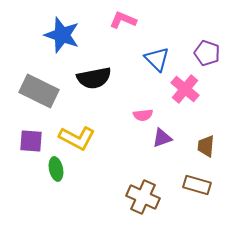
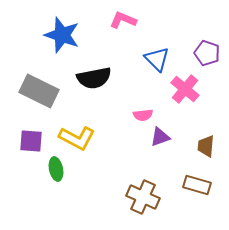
purple triangle: moved 2 px left, 1 px up
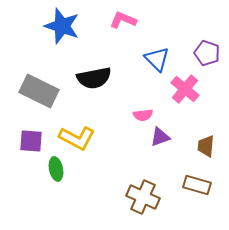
blue star: moved 9 px up
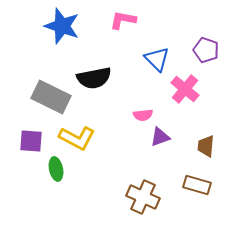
pink L-shape: rotated 12 degrees counterclockwise
purple pentagon: moved 1 px left, 3 px up
gray rectangle: moved 12 px right, 6 px down
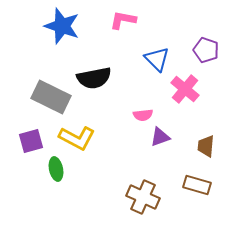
purple square: rotated 20 degrees counterclockwise
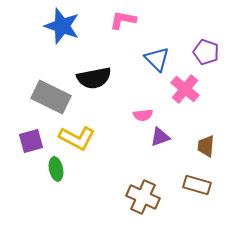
purple pentagon: moved 2 px down
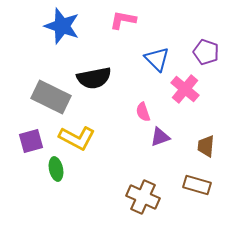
pink semicircle: moved 3 px up; rotated 78 degrees clockwise
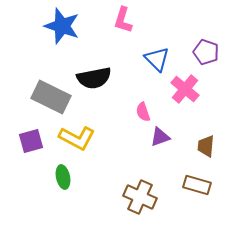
pink L-shape: rotated 84 degrees counterclockwise
green ellipse: moved 7 px right, 8 px down
brown cross: moved 3 px left
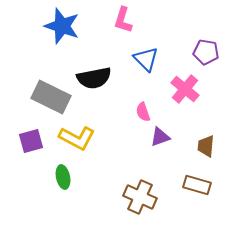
purple pentagon: rotated 10 degrees counterclockwise
blue triangle: moved 11 px left
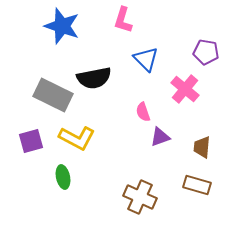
gray rectangle: moved 2 px right, 2 px up
brown trapezoid: moved 4 px left, 1 px down
